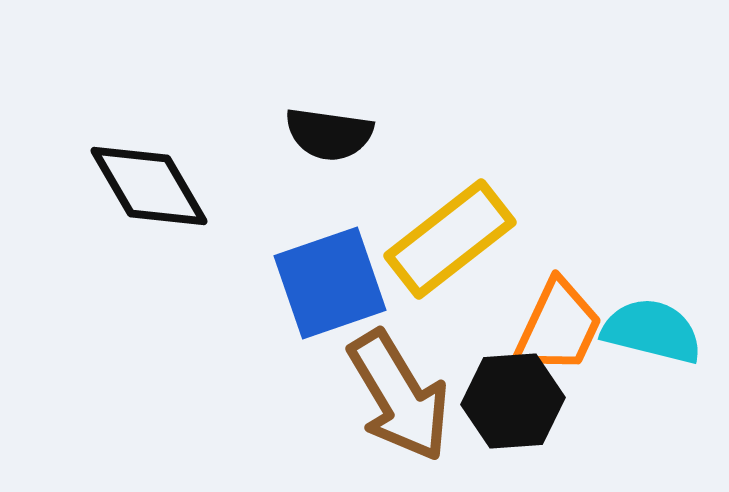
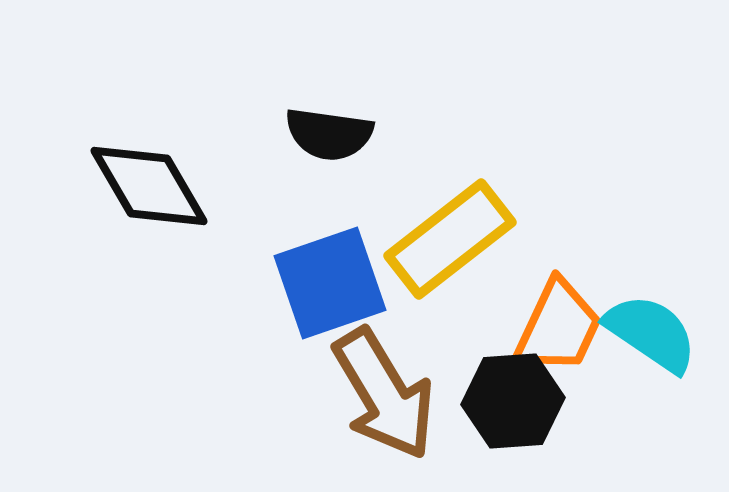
cyan semicircle: moved 1 px left, 2 px down; rotated 20 degrees clockwise
brown arrow: moved 15 px left, 2 px up
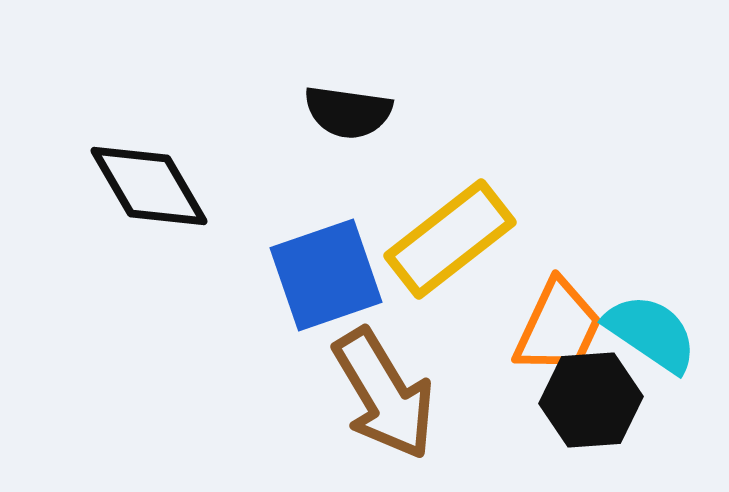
black semicircle: moved 19 px right, 22 px up
blue square: moved 4 px left, 8 px up
black hexagon: moved 78 px right, 1 px up
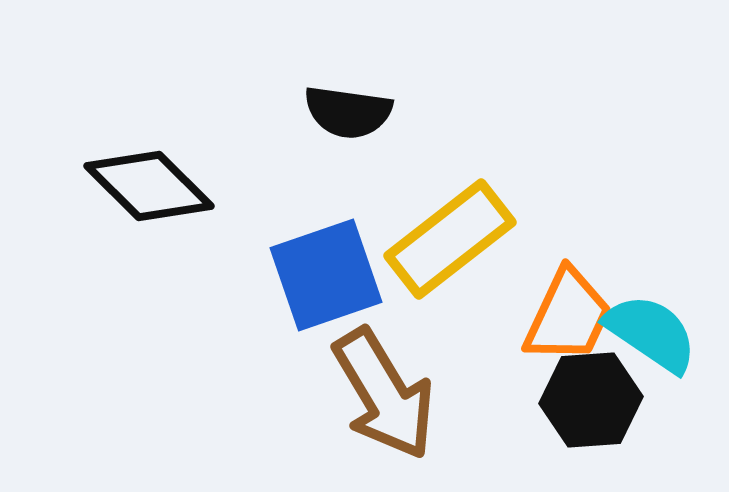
black diamond: rotated 15 degrees counterclockwise
orange trapezoid: moved 10 px right, 11 px up
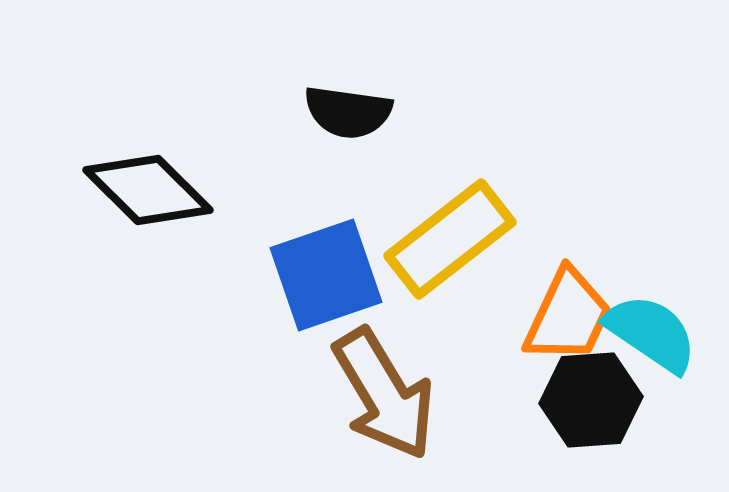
black diamond: moved 1 px left, 4 px down
